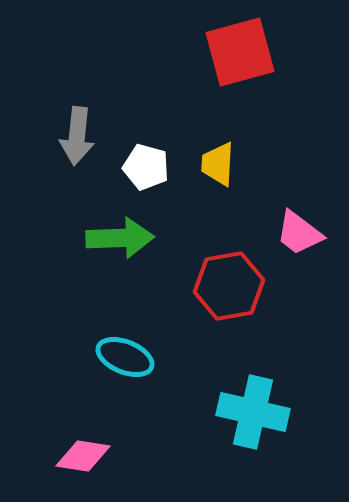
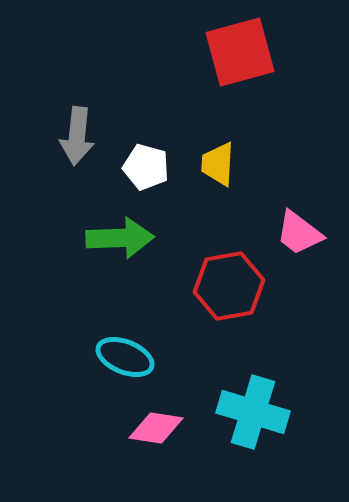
cyan cross: rotated 4 degrees clockwise
pink diamond: moved 73 px right, 28 px up
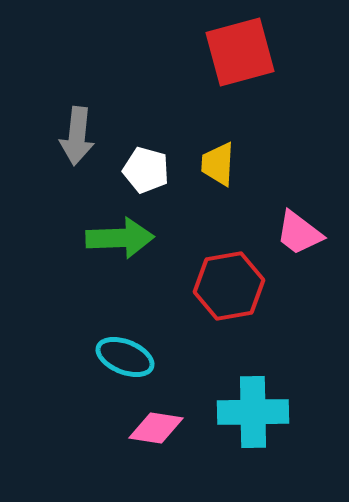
white pentagon: moved 3 px down
cyan cross: rotated 18 degrees counterclockwise
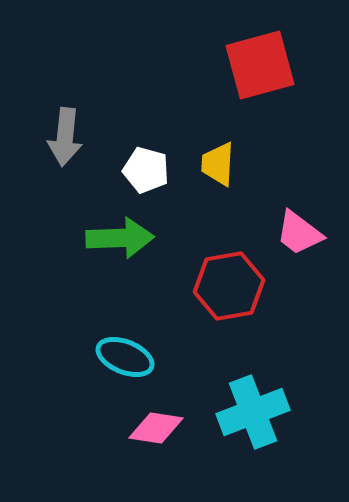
red square: moved 20 px right, 13 px down
gray arrow: moved 12 px left, 1 px down
cyan cross: rotated 20 degrees counterclockwise
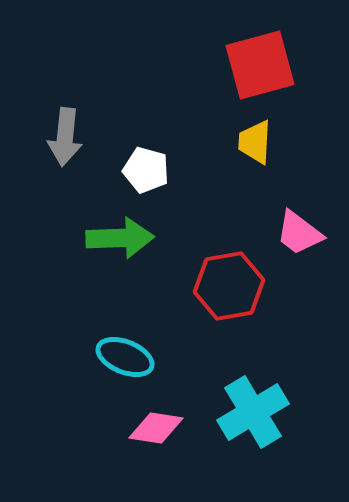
yellow trapezoid: moved 37 px right, 22 px up
cyan cross: rotated 10 degrees counterclockwise
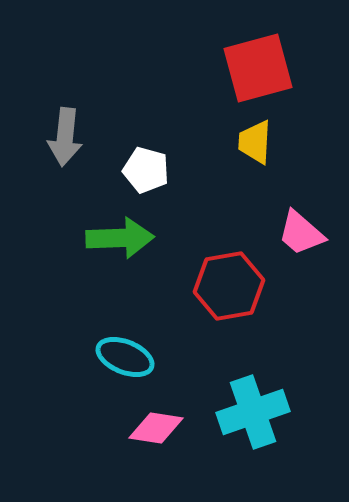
red square: moved 2 px left, 3 px down
pink trapezoid: moved 2 px right; rotated 4 degrees clockwise
cyan cross: rotated 12 degrees clockwise
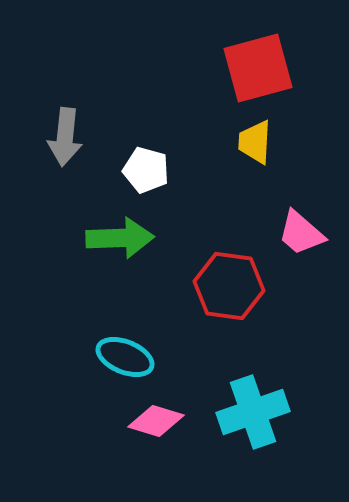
red hexagon: rotated 18 degrees clockwise
pink diamond: moved 7 px up; rotated 8 degrees clockwise
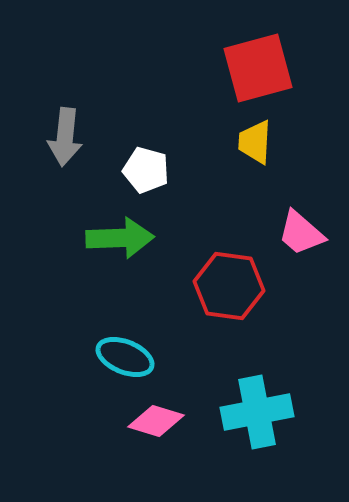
cyan cross: moved 4 px right; rotated 8 degrees clockwise
